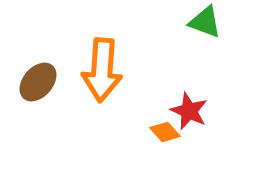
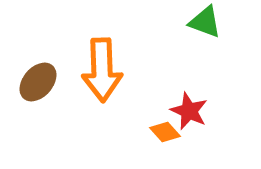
orange arrow: rotated 6 degrees counterclockwise
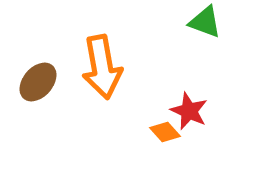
orange arrow: moved 3 px up; rotated 8 degrees counterclockwise
